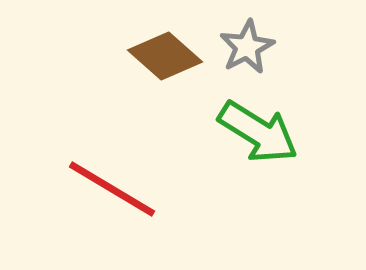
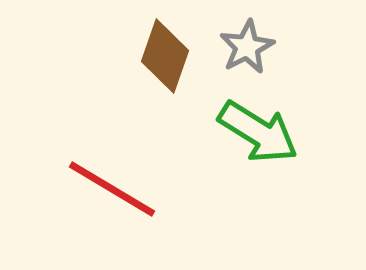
brown diamond: rotated 68 degrees clockwise
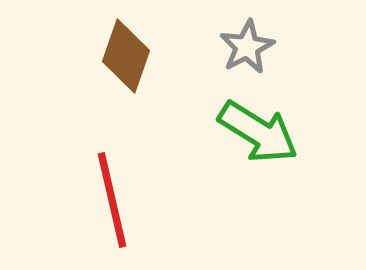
brown diamond: moved 39 px left
red line: moved 11 px down; rotated 46 degrees clockwise
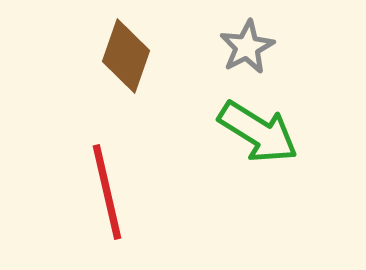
red line: moved 5 px left, 8 px up
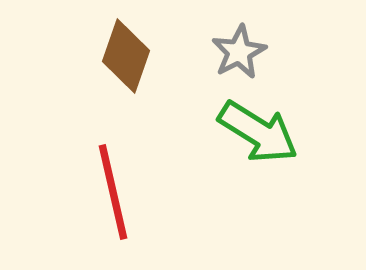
gray star: moved 8 px left, 5 px down
red line: moved 6 px right
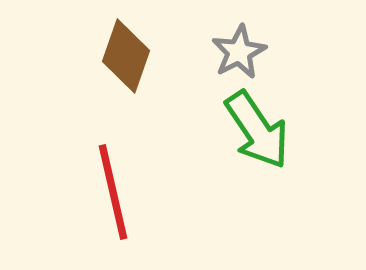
green arrow: moved 1 px left, 2 px up; rotated 24 degrees clockwise
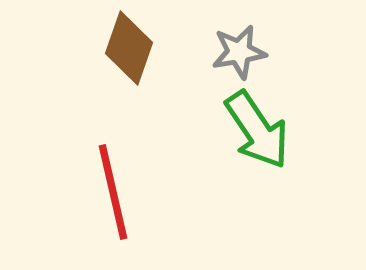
gray star: rotated 18 degrees clockwise
brown diamond: moved 3 px right, 8 px up
